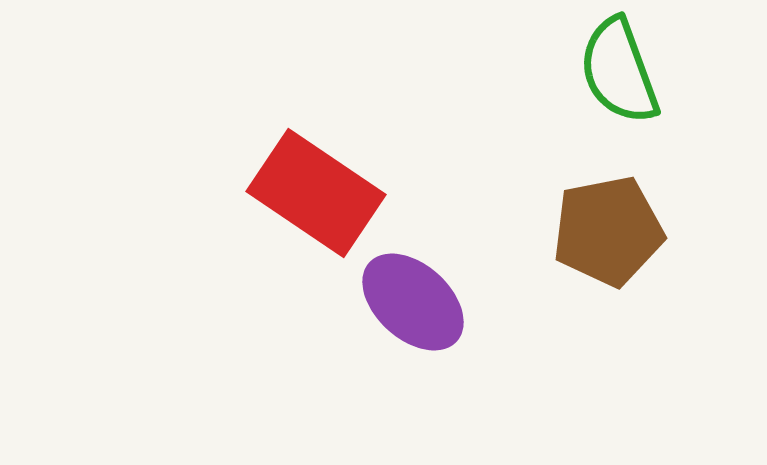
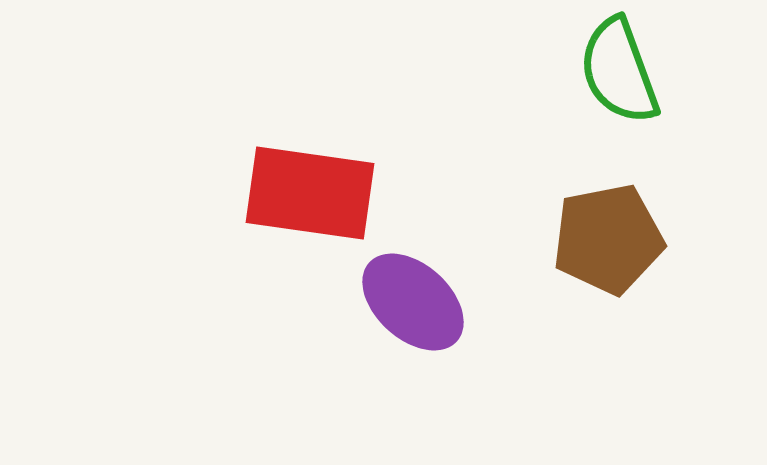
red rectangle: moved 6 px left; rotated 26 degrees counterclockwise
brown pentagon: moved 8 px down
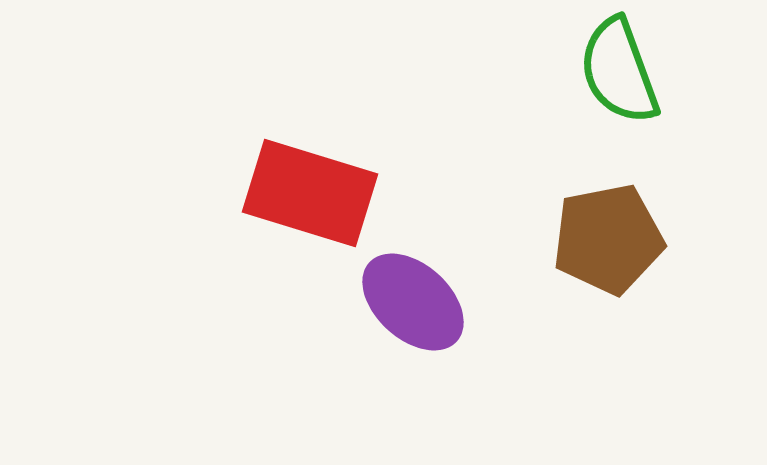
red rectangle: rotated 9 degrees clockwise
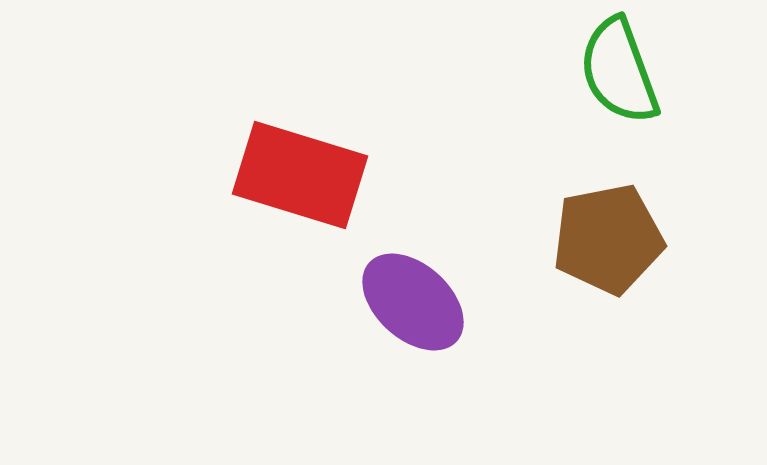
red rectangle: moved 10 px left, 18 px up
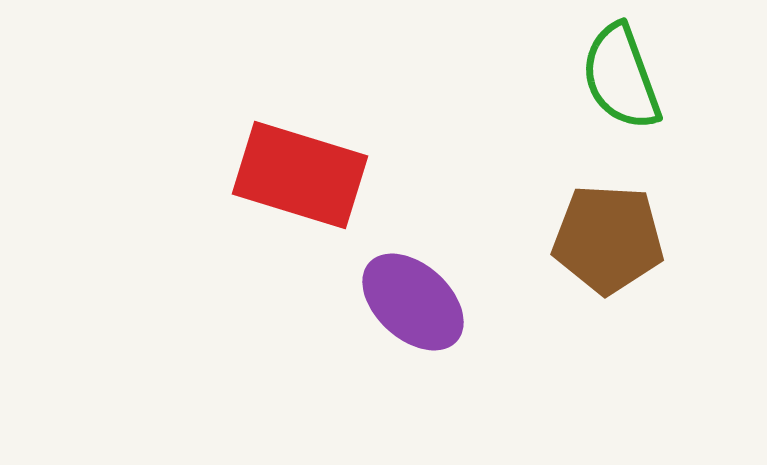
green semicircle: moved 2 px right, 6 px down
brown pentagon: rotated 14 degrees clockwise
